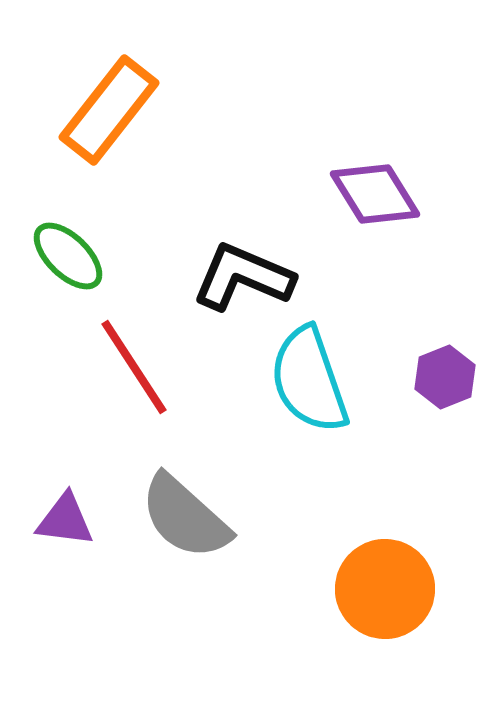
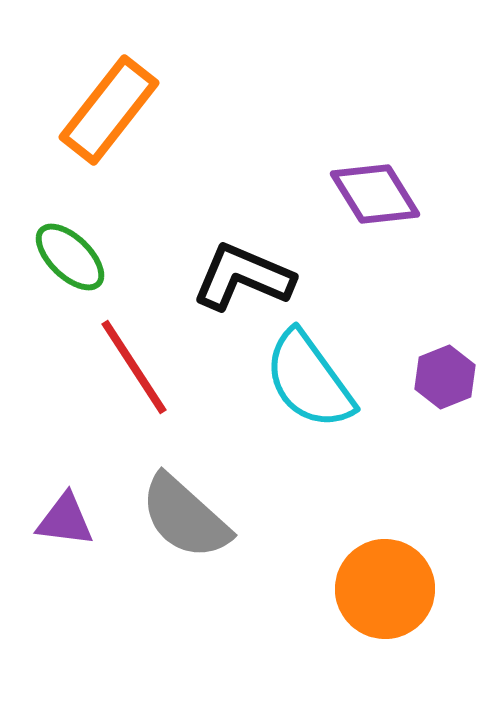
green ellipse: moved 2 px right, 1 px down
cyan semicircle: rotated 17 degrees counterclockwise
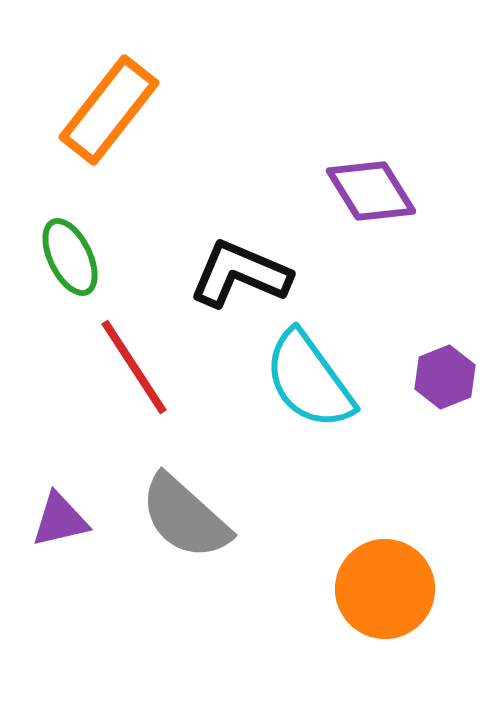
purple diamond: moved 4 px left, 3 px up
green ellipse: rotated 20 degrees clockwise
black L-shape: moved 3 px left, 3 px up
purple triangle: moved 5 px left; rotated 20 degrees counterclockwise
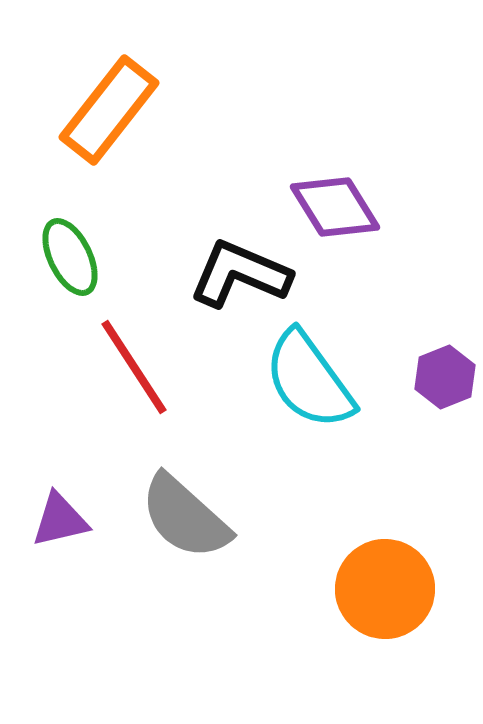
purple diamond: moved 36 px left, 16 px down
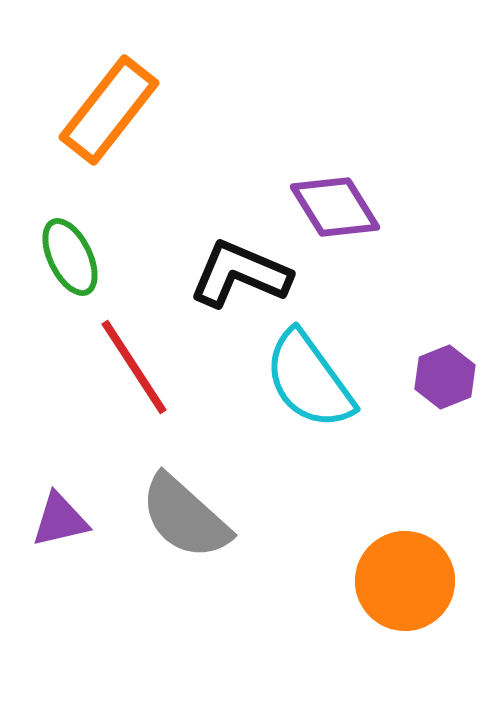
orange circle: moved 20 px right, 8 px up
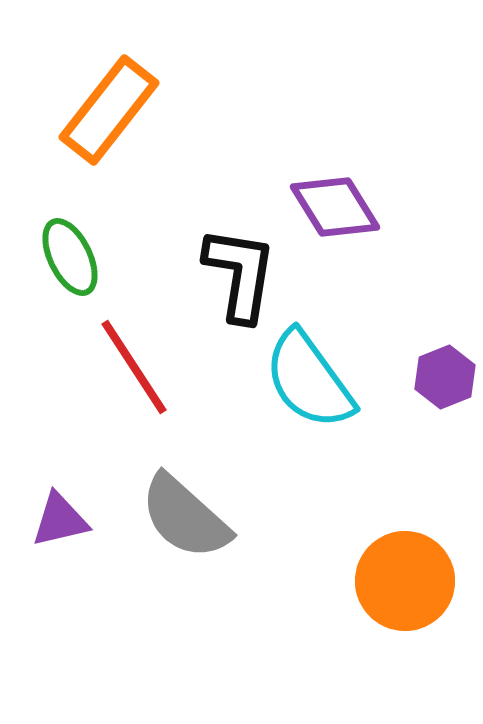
black L-shape: rotated 76 degrees clockwise
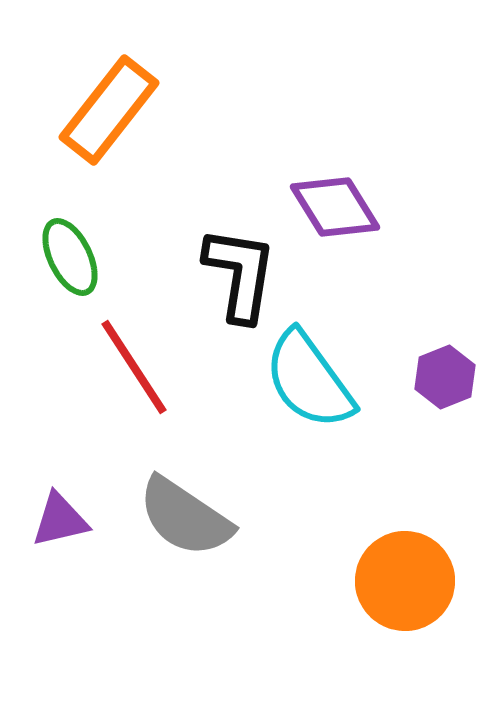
gray semicircle: rotated 8 degrees counterclockwise
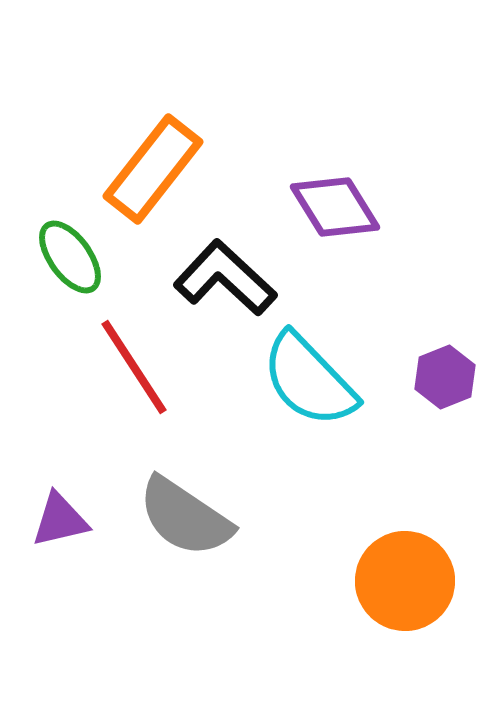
orange rectangle: moved 44 px right, 59 px down
green ellipse: rotated 10 degrees counterclockwise
black L-shape: moved 15 px left, 4 px down; rotated 56 degrees counterclockwise
cyan semicircle: rotated 8 degrees counterclockwise
